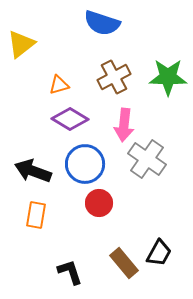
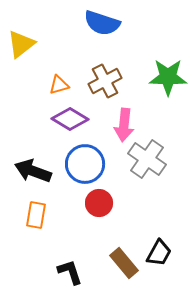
brown cross: moved 9 px left, 4 px down
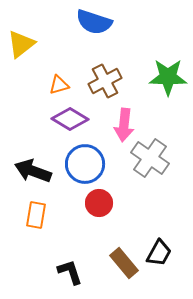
blue semicircle: moved 8 px left, 1 px up
gray cross: moved 3 px right, 1 px up
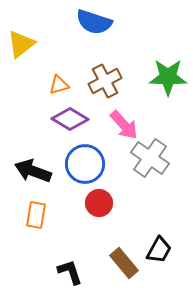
pink arrow: rotated 48 degrees counterclockwise
black trapezoid: moved 3 px up
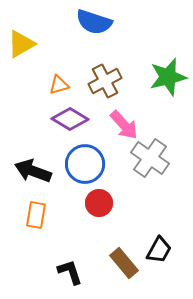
yellow triangle: rotated 8 degrees clockwise
green star: rotated 15 degrees counterclockwise
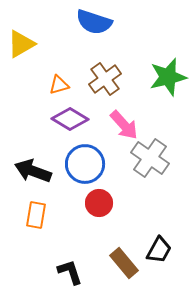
brown cross: moved 2 px up; rotated 8 degrees counterclockwise
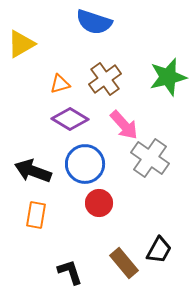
orange triangle: moved 1 px right, 1 px up
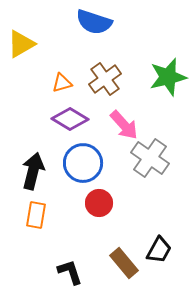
orange triangle: moved 2 px right, 1 px up
blue circle: moved 2 px left, 1 px up
black arrow: rotated 84 degrees clockwise
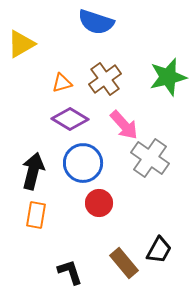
blue semicircle: moved 2 px right
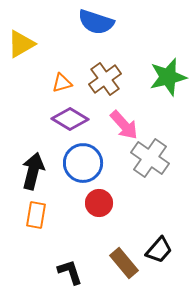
black trapezoid: rotated 12 degrees clockwise
